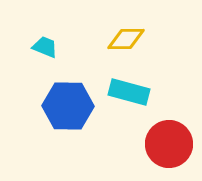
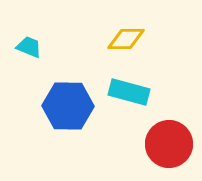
cyan trapezoid: moved 16 px left
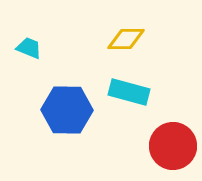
cyan trapezoid: moved 1 px down
blue hexagon: moved 1 px left, 4 px down
red circle: moved 4 px right, 2 px down
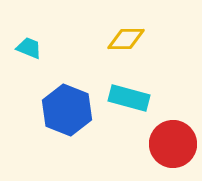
cyan rectangle: moved 6 px down
blue hexagon: rotated 21 degrees clockwise
red circle: moved 2 px up
